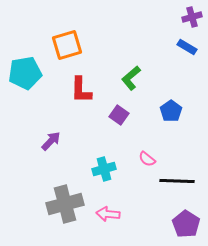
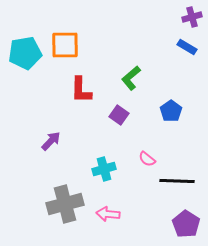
orange square: moved 2 px left; rotated 16 degrees clockwise
cyan pentagon: moved 20 px up
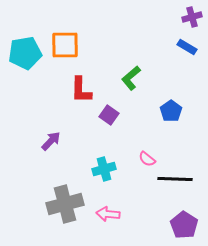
purple square: moved 10 px left
black line: moved 2 px left, 2 px up
purple pentagon: moved 2 px left, 1 px down
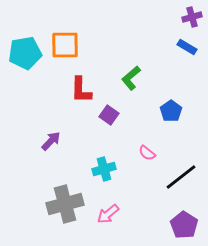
pink semicircle: moved 6 px up
black line: moved 6 px right, 2 px up; rotated 40 degrees counterclockwise
pink arrow: rotated 45 degrees counterclockwise
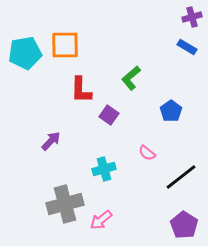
pink arrow: moved 7 px left, 6 px down
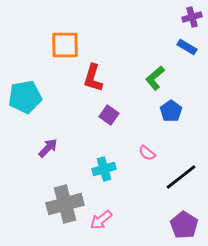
cyan pentagon: moved 44 px down
green L-shape: moved 24 px right
red L-shape: moved 12 px right, 12 px up; rotated 16 degrees clockwise
purple arrow: moved 3 px left, 7 px down
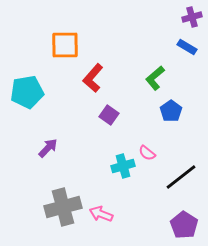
red L-shape: rotated 24 degrees clockwise
cyan pentagon: moved 2 px right, 5 px up
cyan cross: moved 19 px right, 3 px up
gray cross: moved 2 px left, 3 px down
pink arrow: moved 6 px up; rotated 60 degrees clockwise
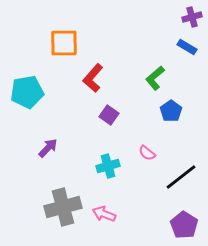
orange square: moved 1 px left, 2 px up
cyan cross: moved 15 px left
pink arrow: moved 3 px right
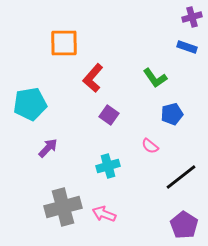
blue rectangle: rotated 12 degrees counterclockwise
green L-shape: rotated 85 degrees counterclockwise
cyan pentagon: moved 3 px right, 12 px down
blue pentagon: moved 1 px right, 3 px down; rotated 20 degrees clockwise
pink semicircle: moved 3 px right, 7 px up
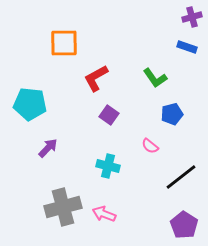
red L-shape: moved 3 px right; rotated 20 degrees clockwise
cyan pentagon: rotated 16 degrees clockwise
cyan cross: rotated 30 degrees clockwise
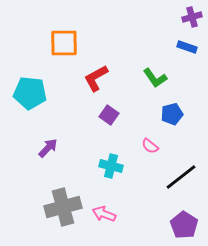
cyan pentagon: moved 11 px up
cyan cross: moved 3 px right
